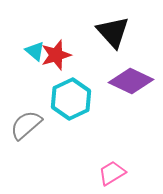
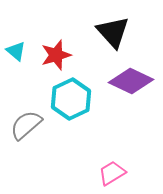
cyan triangle: moved 19 px left
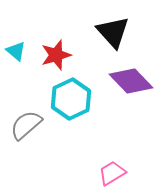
purple diamond: rotated 21 degrees clockwise
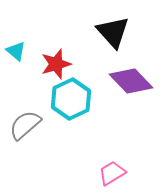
red star: moved 9 px down
gray semicircle: moved 1 px left
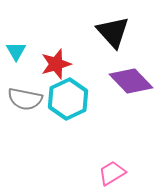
cyan triangle: rotated 20 degrees clockwise
cyan hexagon: moved 3 px left
gray semicircle: moved 26 px up; rotated 128 degrees counterclockwise
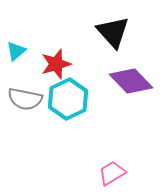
cyan triangle: rotated 20 degrees clockwise
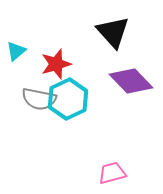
gray semicircle: moved 14 px right
pink trapezoid: rotated 16 degrees clockwise
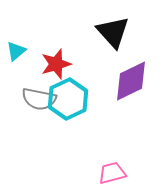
purple diamond: rotated 72 degrees counterclockwise
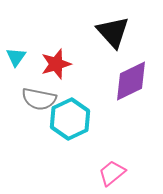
cyan triangle: moved 6 px down; rotated 15 degrees counterclockwise
cyan hexagon: moved 2 px right, 20 px down
pink trapezoid: rotated 24 degrees counterclockwise
